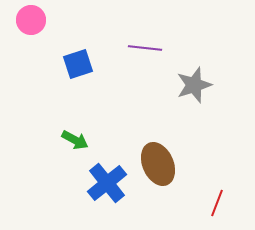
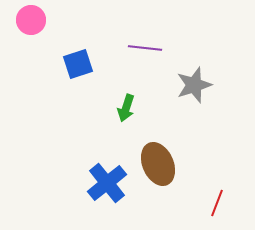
green arrow: moved 51 px right, 32 px up; rotated 80 degrees clockwise
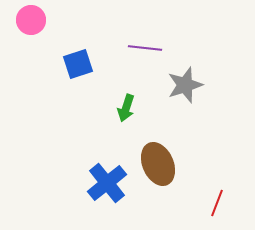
gray star: moved 9 px left
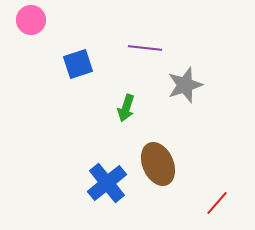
red line: rotated 20 degrees clockwise
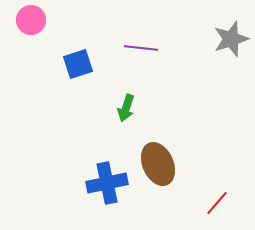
purple line: moved 4 px left
gray star: moved 46 px right, 46 px up
blue cross: rotated 27 degrees clockwise
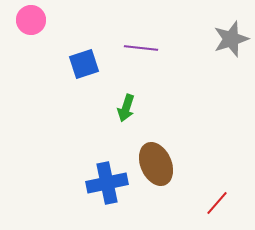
blue square: moved 6 px right
brown ellipse: moved 2 px left
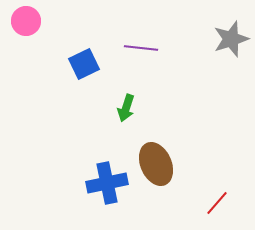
pink circle: moved 5 px left, 1 px down
blue square: rotated 8 degrees counterclockwise
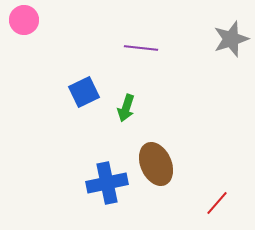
pink circle: moved 2 px left, 1 px up
blue square: moved 28 px down
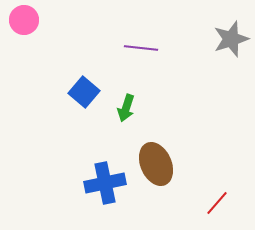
blue square: rotated 24 degrees counterclockwise
blue cross: moved 2 px left
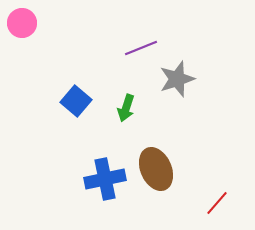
pink circle: moved 2 px left, 3 px down
gray star: moved 54 px left, 40 px down
purple line: rotated 28 degrees counterclockwise
blue square: moved 8 px left, 9 px down
brown ellipse: moved 5 px down
blue cross: moved 4 px up
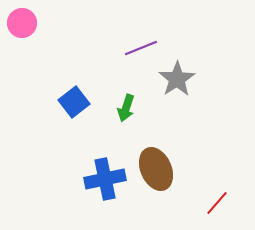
gray star: rotated 15 degrees counterclockwise
blue square: moved 2 px left, 1 px down; rotated 12 degrees clockwise
